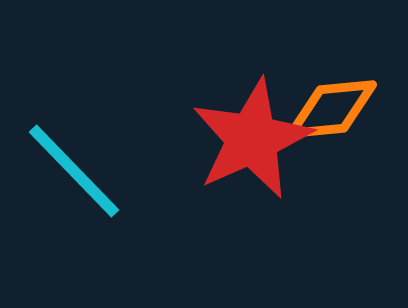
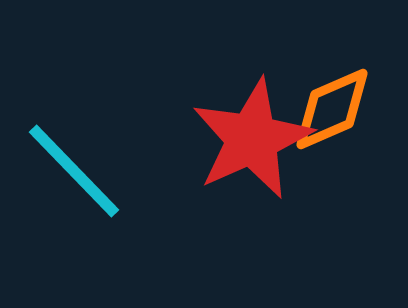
orange diamond: rotated 18 degrees counterclockwise
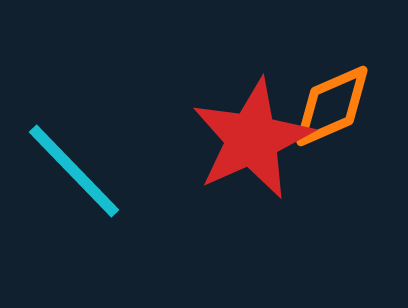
orange diamond: moved 3 px up
